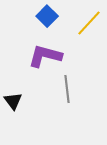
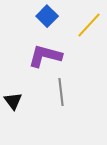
yellow line: moved 2 px down
gray line: moved 6 px left, 3 px down
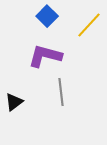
black triangle: moved 1 px right, 1 px down; rotated 30 degrees clockwise
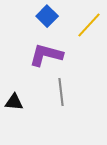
purple L-shape: moved 1 px right, 1 px up
black triangle: rotated 42 degrees clockwise
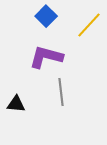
blue square: moved 1 px left
purple L-shape: moved 2 px down
black triangle: moved 2 px right, 2 px down
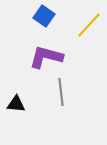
blue square: moved 2 px left; rotated 10 degrees counterclockwise
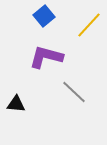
blue square: rotated 15 degrees clockwise
gray line: moved 13 px right; rotated 40 degrees counterclockwise
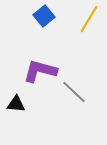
yellow line: moved 6 px up; rotated 12 degrees counterclockwise
purple L-shape: moved 6 px left, 14 px down
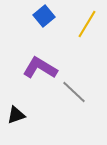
yellow line: moved 2 px left, 5 px down
purple L-shape: moved 3 px up; rotated 16 degrees clockwise
black triangle: moved 11 px down; rotated 24 degrees counterclockwise
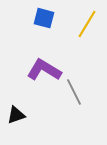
blue square: moved 2 px down; rotated 35 degrees counterclockwise
purple L-shape: moved 4 px right, 2 px down
gray line: rotated 20 degrees clockwise
